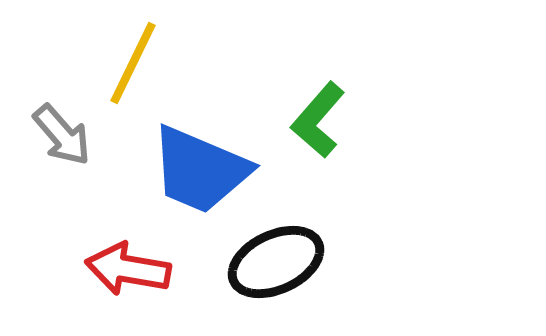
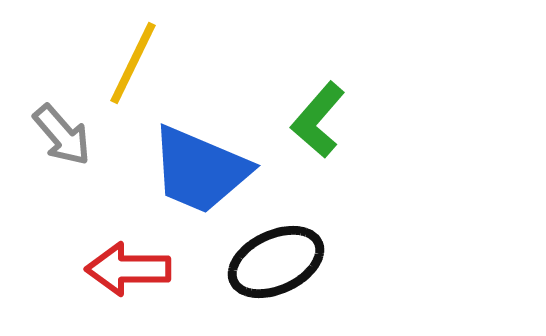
red arrow: rotated 10 degrees counterclockwise
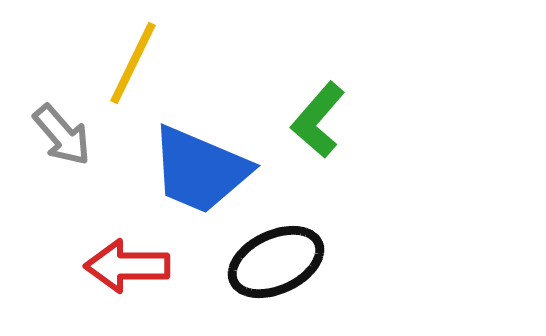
red arrow: moved 1 px left, 3 px up
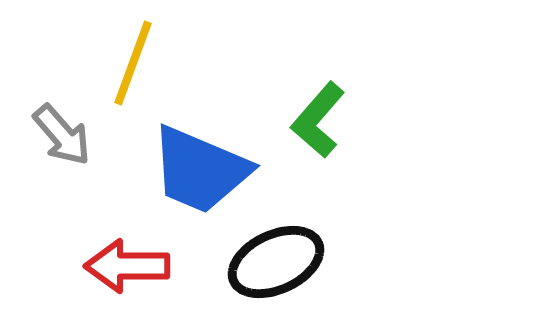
yellow line: rotated 6 degrees counterclockwise
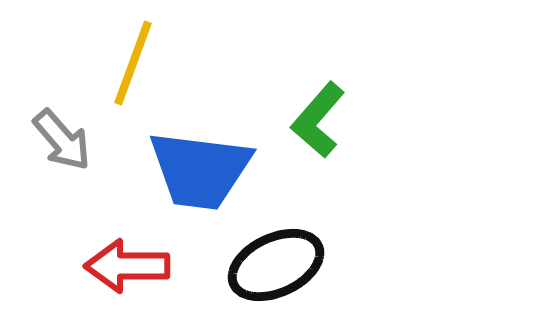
gray arrow: moved 5 px down
blue trapezoid: rotated 16 degrees counterclockwise
black ellipse: moved 3 px down
